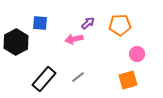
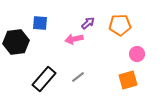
black hexagon: rotated 20 degrees clockwise
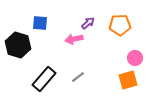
black hexagon: moved 2 px right, 3 px down; rotated 25 degrees clockwise
pink circle: moved 2 px left, 4 px down
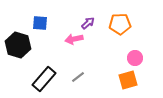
orange pentagon: moved 1 px up
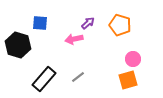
orange pentagon: moved 1 px down; rotated 20 degrees clockwise
pink circle: moved 2 px left, 1 px down
